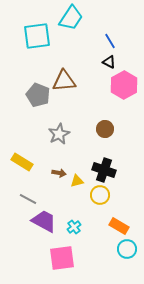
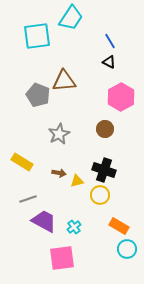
pink hexagon: moved 3 px left, 12 px down
gray line: rotated 48 degrees counterclockwise
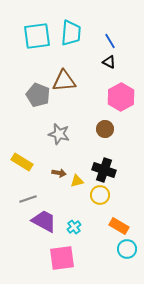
cyan trapezoid: moved 15 px down; rotated 28 degrees counterclockwise
gray star: rotated 30 degrees counterclockwise
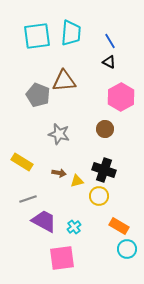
yellow circle: moved 1 px left, 1 px down
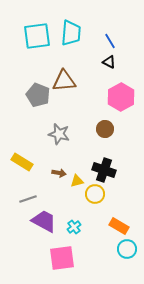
yellow circle: moved 4 px left, 2 px up
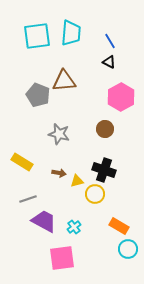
cyan circle: moved 1 px right
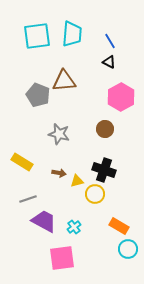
cyan trapezoid: moved 1 px right, 1 px down
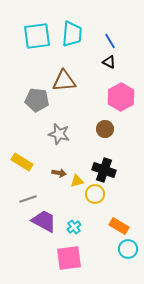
gray pentagon: moved 1 px left, 5 px down; rotated 15 degrees counterclockwise
pink square: moved 7 px right
